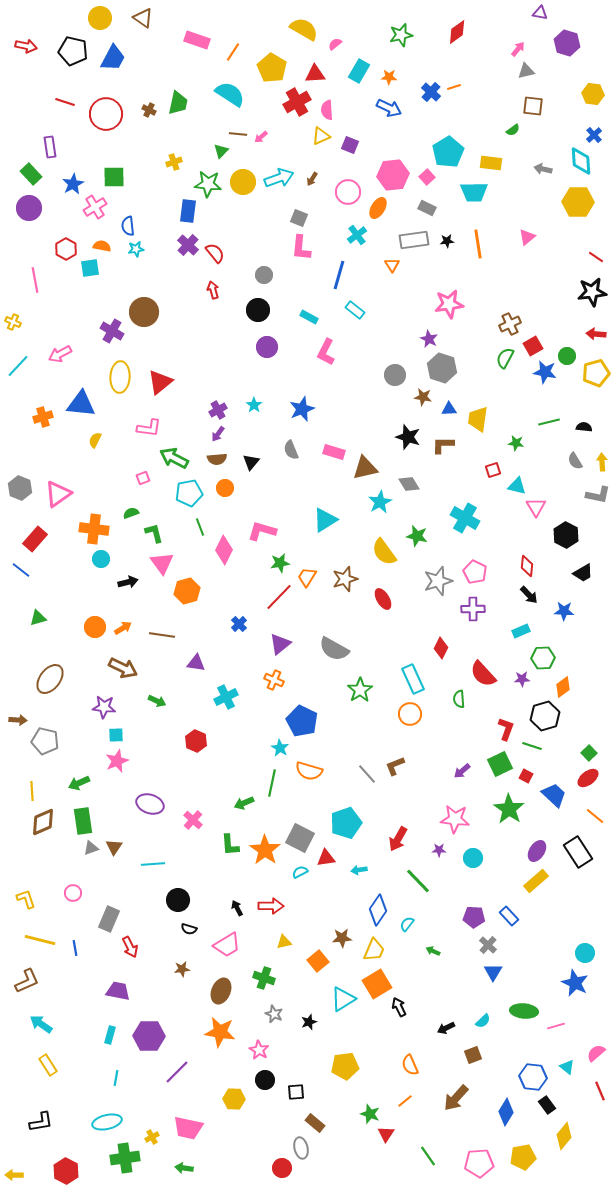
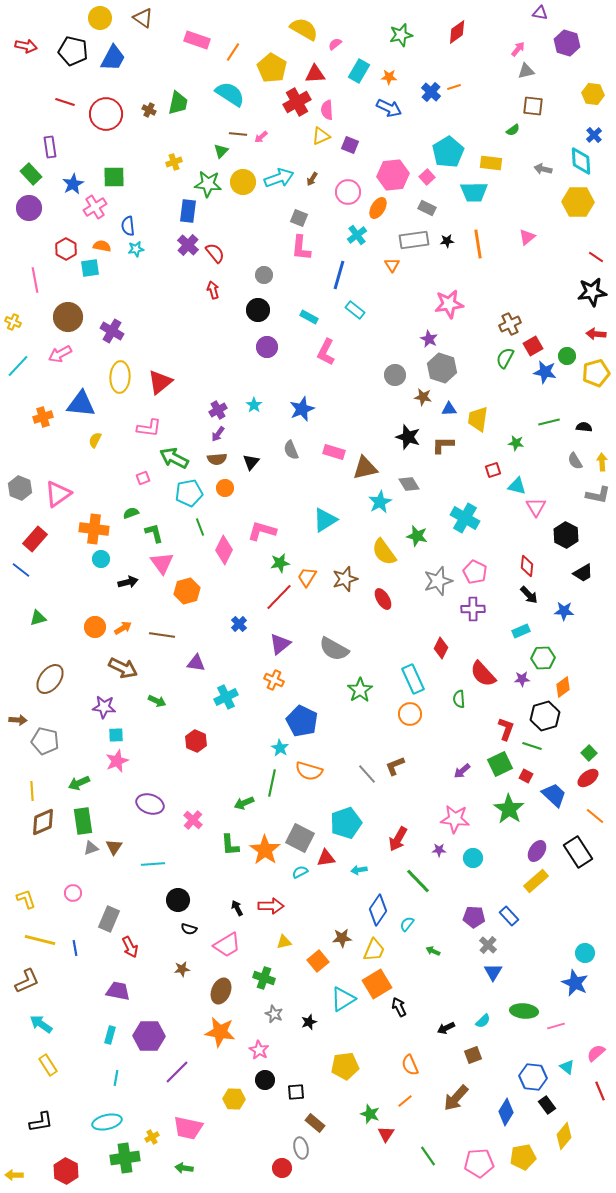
brown circle at (144, 312): moved 76 px left, 5 px down
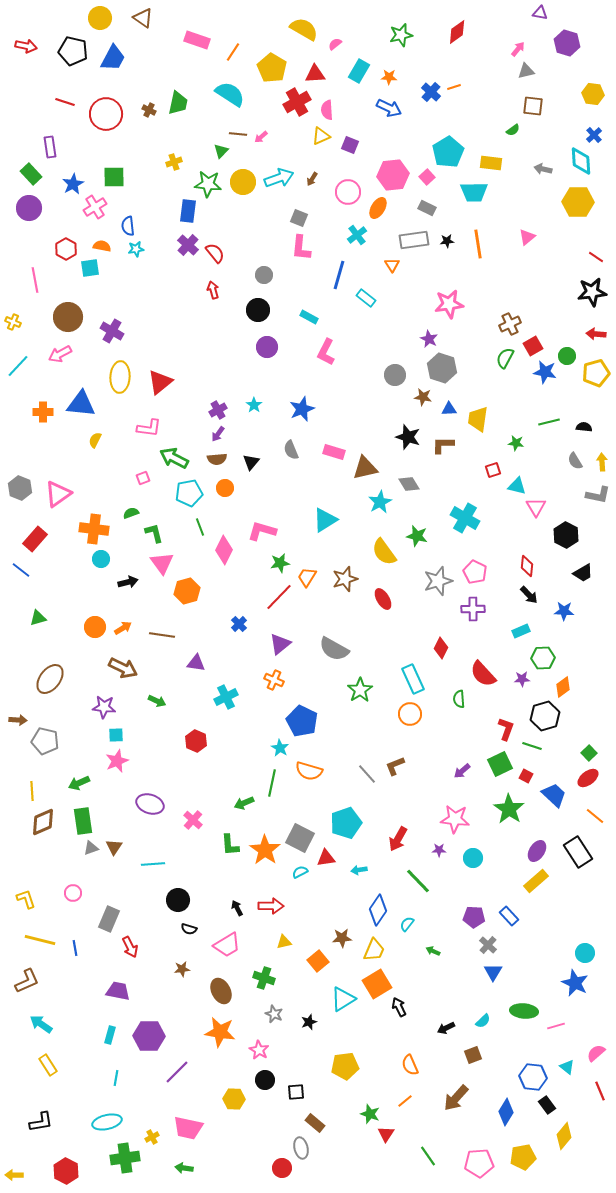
cyan rectangle at (355, 310): moved 11 px right, 12 px up
orange cross at (43, 417): moved 5 px up; rotated 18 degrees clockwise
brown ellipse at (221, 991): rotated 50 degrees counterclockwise
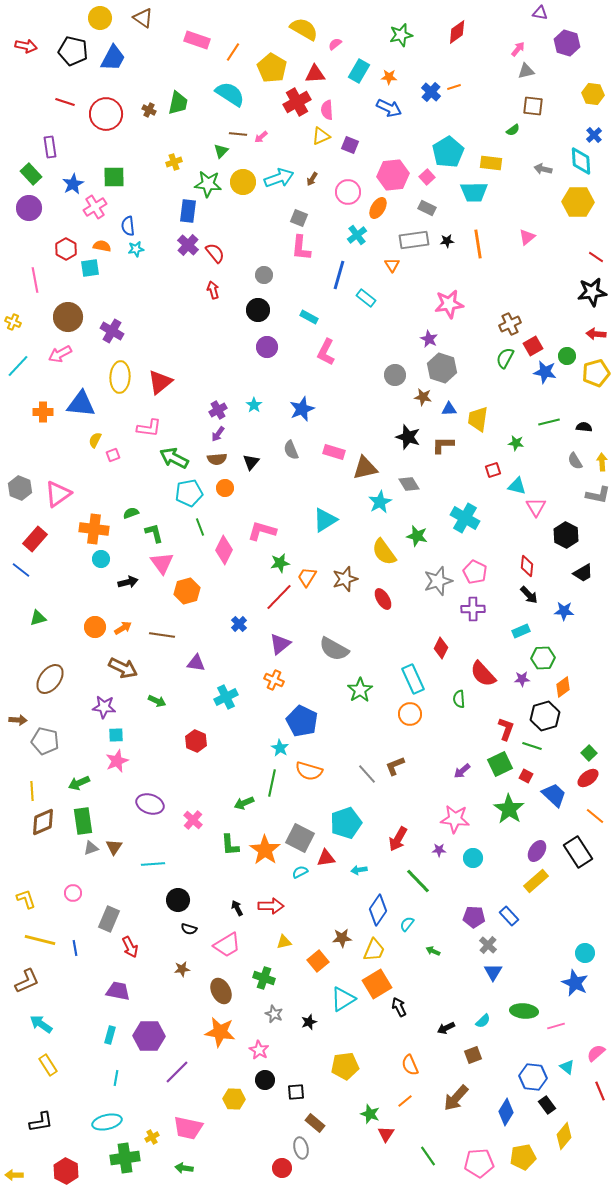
pink square at (143, 478): moved 30 px left, 23 px up
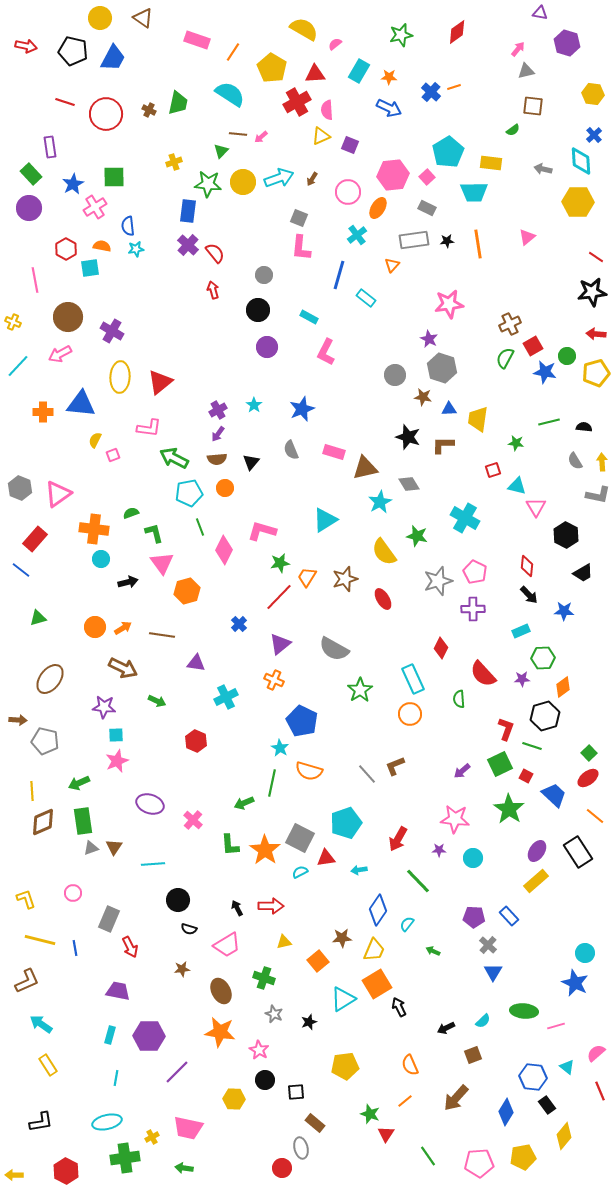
orange triangle at (392, 265): rotated 14 degrees clockwise
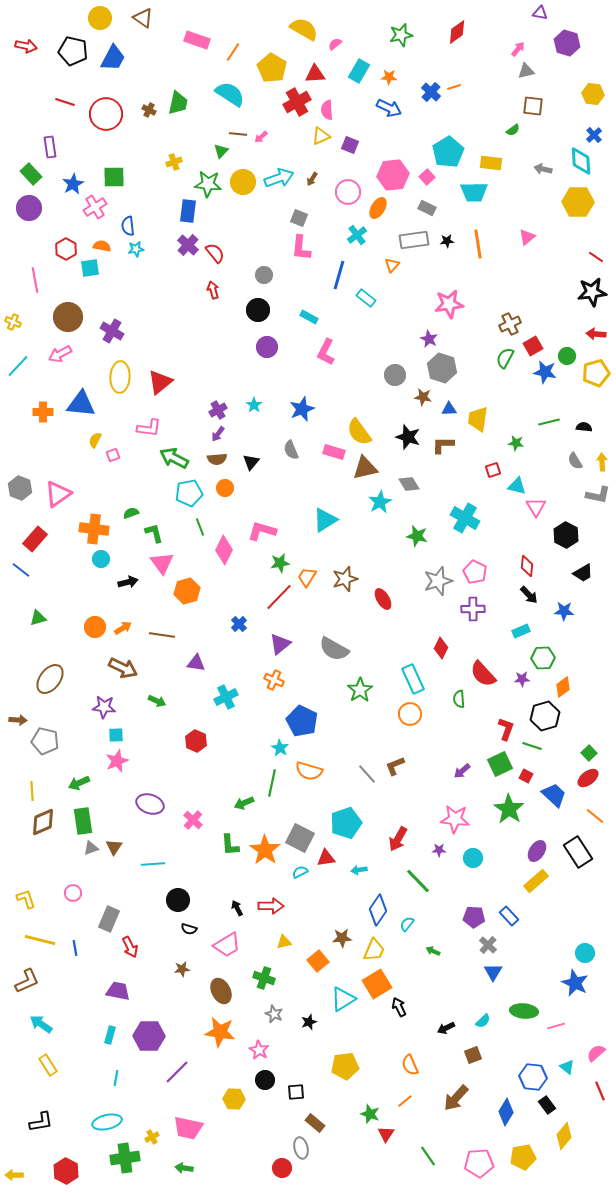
yellow semicircle at (384, 552): moved 25 px left, 120 px up
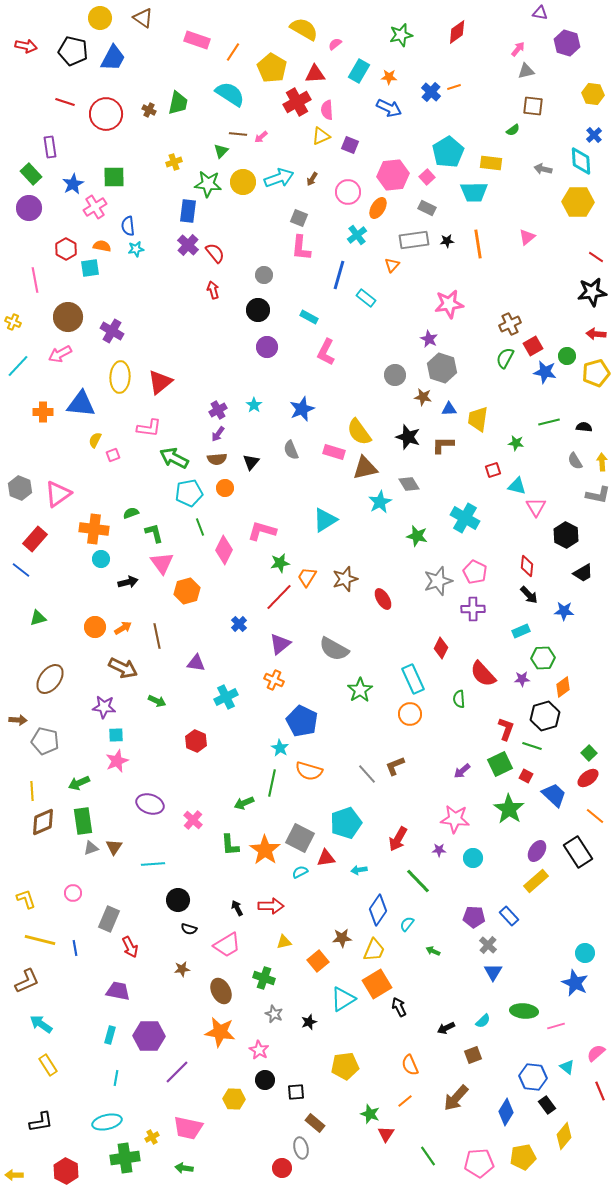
brown line at (162, 635): moved 5 px left, 1 px down; rotated 70 degrees clockwise
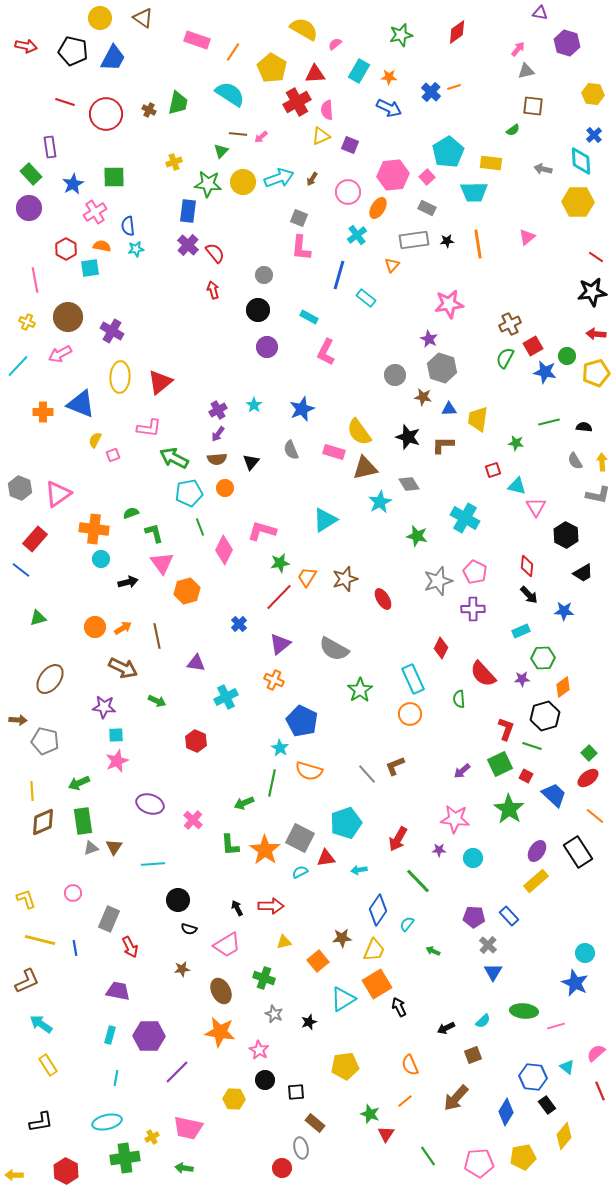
pink cross at (95, 207): moved 5 px down
yellow cross at (13, 322): moved 14 px right
blue triangle at (81, 404): rotated 16 degrees clockwise
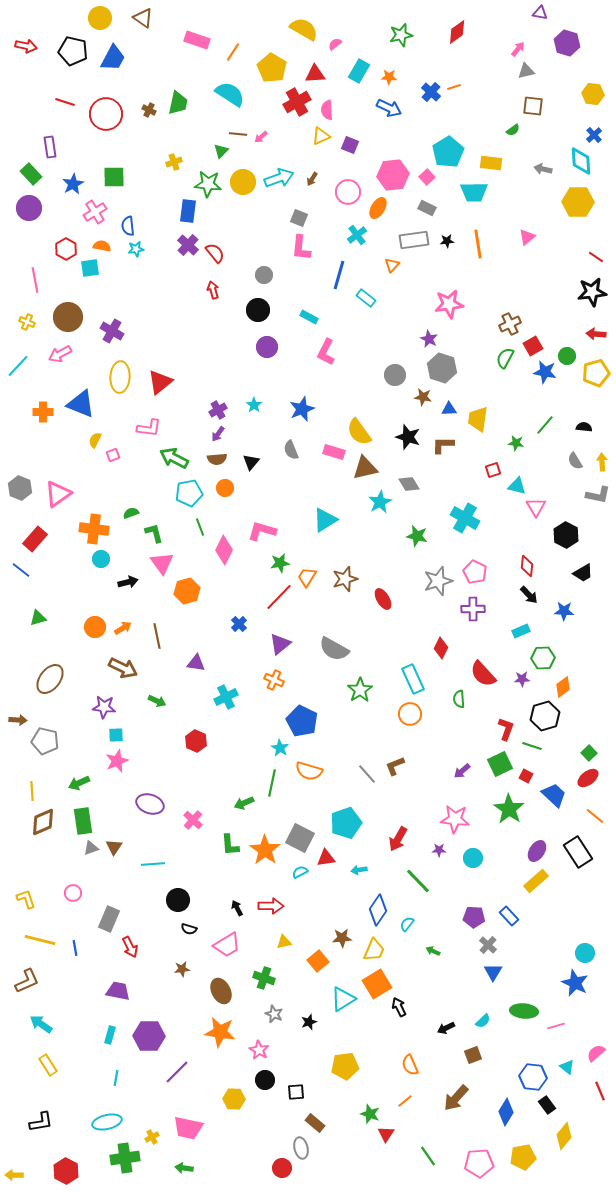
green line at (549, 422): moved 4 px left, 3 px down; rotated 35 degrees counterclockwise
